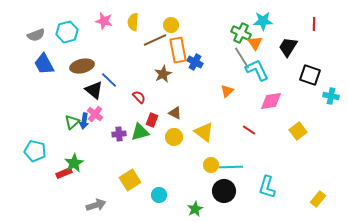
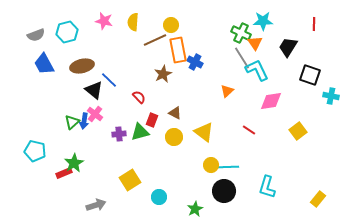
cyan line at (231, 167): moved 4 px left
cyan circle at (159, 195): moved 2 px down
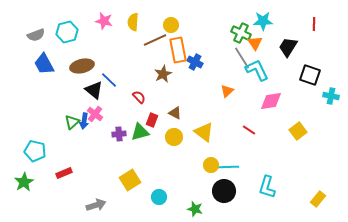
green star at (74, 163): moved 50 px left, 19 px down
green star at (195, 209): rotated 28 degrees counterclockwise
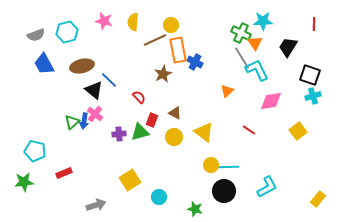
cyan cross at (331, 96): moved 18 px left; rotated 28 degrees counterclockwise
green star at (24, 182): rotated 24 degrees clockwise
cyan L-shape at (267, 187): rotated 135 degrees counterclockwise
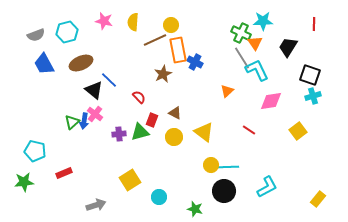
brown ellipse at (82, 66): moved 1 px left, 3 px up; rotated 10 degrees counterclockwise
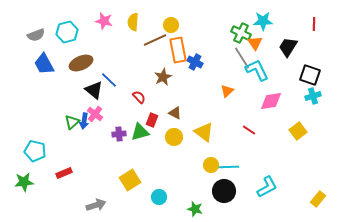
brown star at (163, 74): moved 3 px down
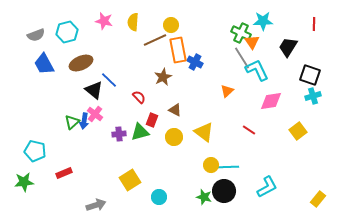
orange triangle at (255, 43): moved 3 px left, 1 px up
brown triangle at (175, 113): moved 3 px up
green star at (195, 209): moved 9 px right, 12 px up
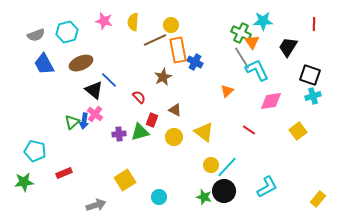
cyan line at (227, 167): rotated 45 degrees counterclockwise
yellow square at (130, 180): moved 5 px left
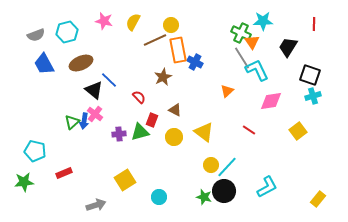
yellow semicircle at (133, 22): rotated 24 degrees clockwise
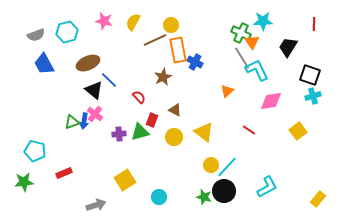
brown ellipse at (81, 63): moved 7 px right
green triangle at (72, 122): rotated 21 degrees clockwise
